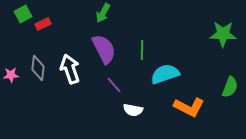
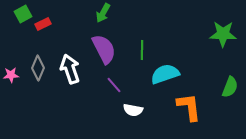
gray diamond: rotated 15 degrees clockwise
orange L-shape: rotated 124 degrees counterclockwise
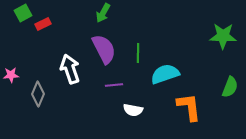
green square: moved 1 px up
green star: moved 2 px down
green line: moved 4 px left, 3 px down
gray diamond: moved 26 px down
purple line: rotated 54 degrees counterclockwise
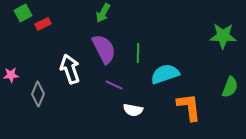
purple line: rotated 30 degrees clockwise
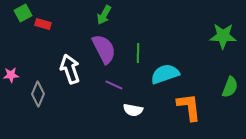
green arrow: moved 1 px right, 2 px down
red rectangle: rotated 42 degrees clockwise
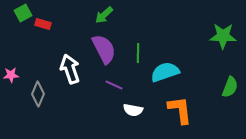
green arrow: rotated 18 degrees clockwise
cyan semicircle: moved 2 px up
orange L-shape: moved 9 px left, 3 px down
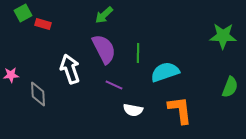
gray diamond: rotated 25 degrees counterclockwise
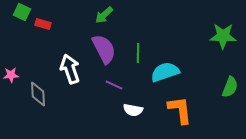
green square: moved 1 px left, 1 px up; rotated 36 degrees counterclockwise
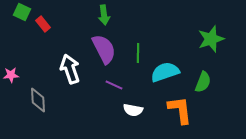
green arrow: rotated 54 degrees counterclockwise
red rectangle: rotated 35 degrees clockwise
green star: moved 12 px left, 3 px down; rotated 20 degrees counterclockwise
green semicircle: moved 27 px left, 5 px up
gray diamond: moved 6 px down
